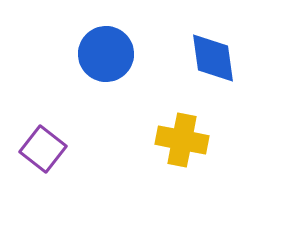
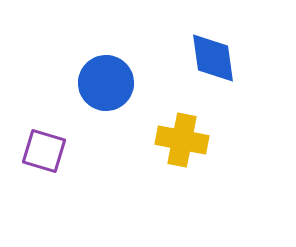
blue circle: moved 29 px down
purple square: moved 1 px right, 2 px down; rotated 21 degrees counterclockwise
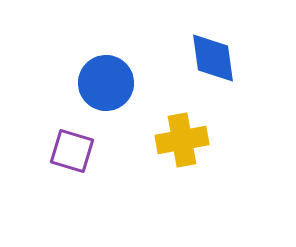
yellow cross: rotated 21 degrees counterclockwise
purple square: moved 28 px right
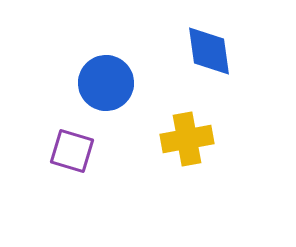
blue diamond: moved 4 px left, 7 px up
yellow cross: moved 5 px right, 1 px up
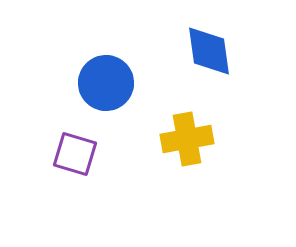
purple square: moved 3 px right, 3 px down
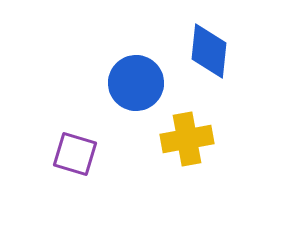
blue diamond: rotated 14 degrees clockwise
blue circle: moved 30 px right
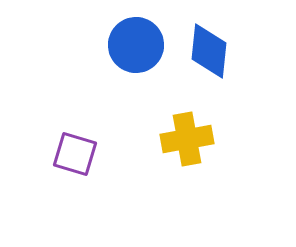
blue circle: moved 38 px up
